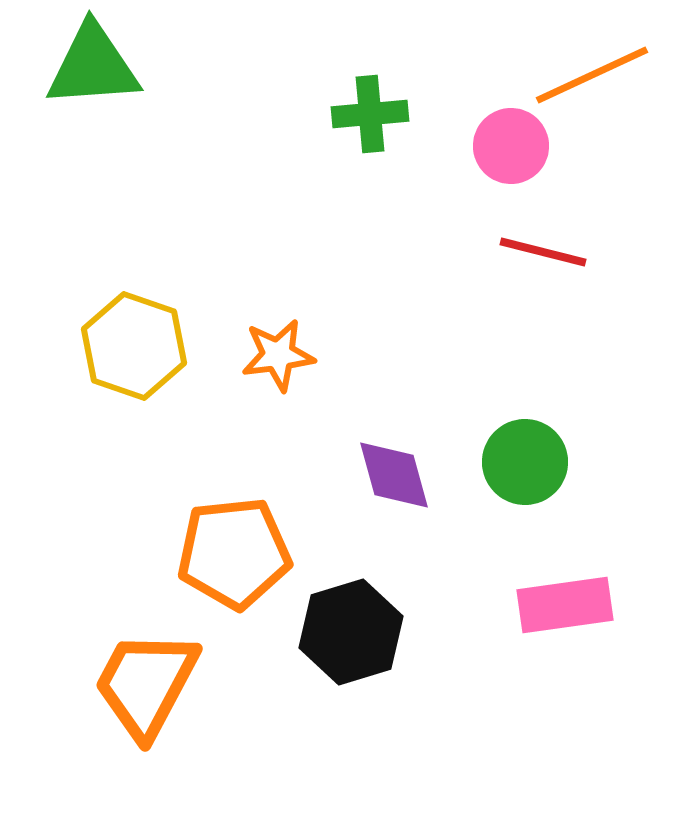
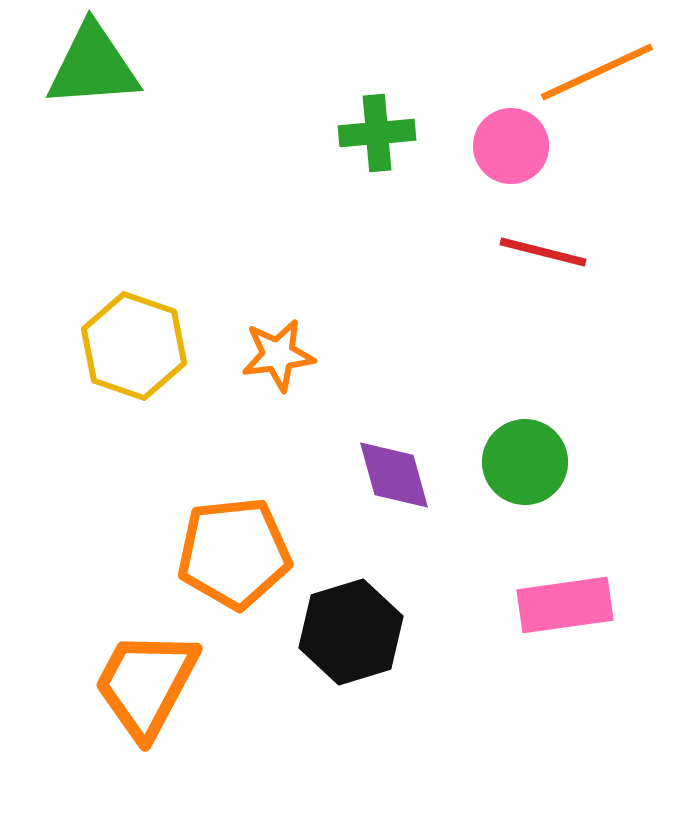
orange line: moved 5 px right, 3 px up
green cross: moved 7 px right, 19 px down
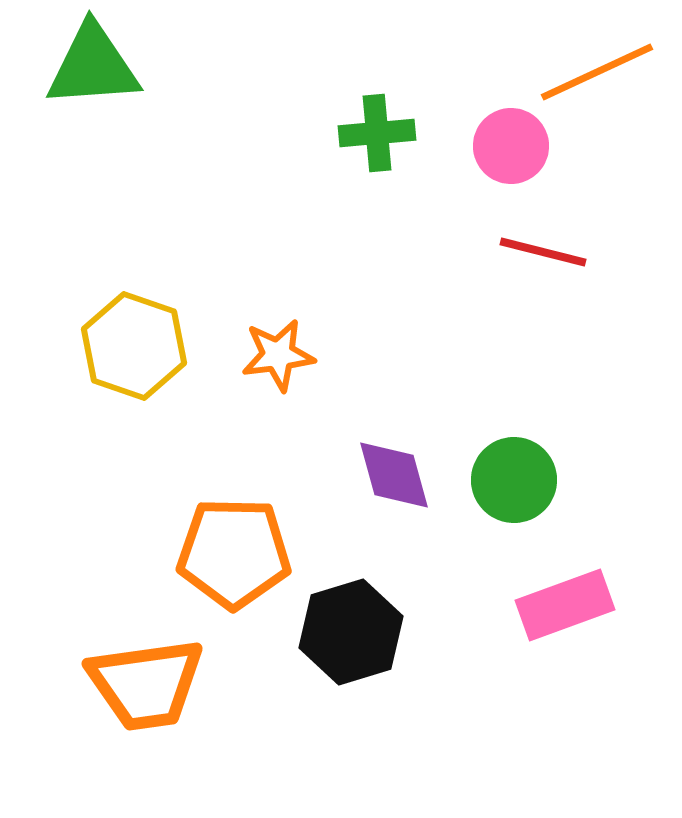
green circle: moved 11 px left, 18 px down
orange pentagon: rotated 7 degrees clockwise
pink rectangle: rotated 12 degrees counterclockwise
orange trapezoid: rotated 126 degrees counterclockwise
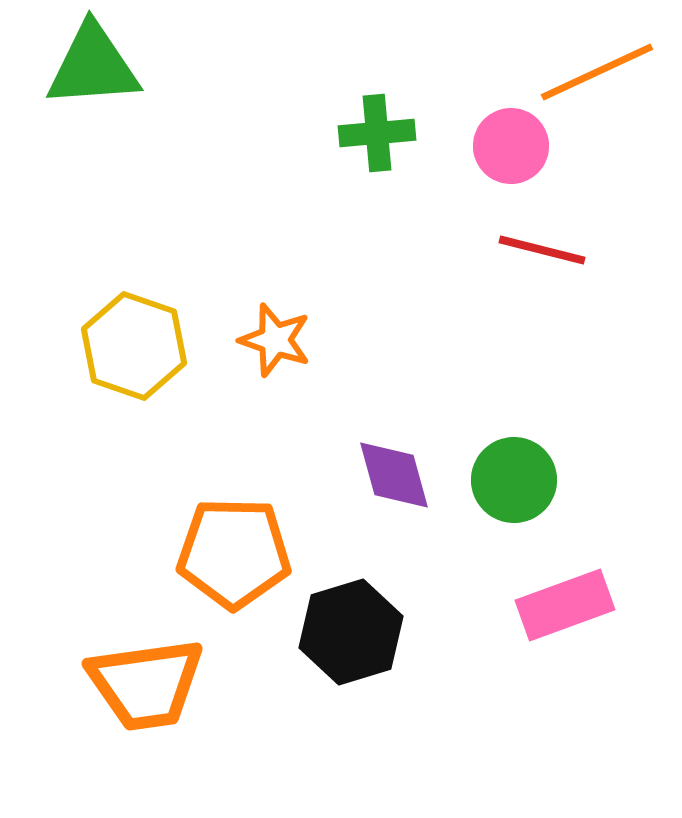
red line: moved 1 px left, 2 px up
orange star: moved 3 px left, 15 px up; rotated 26 degrees clockwise
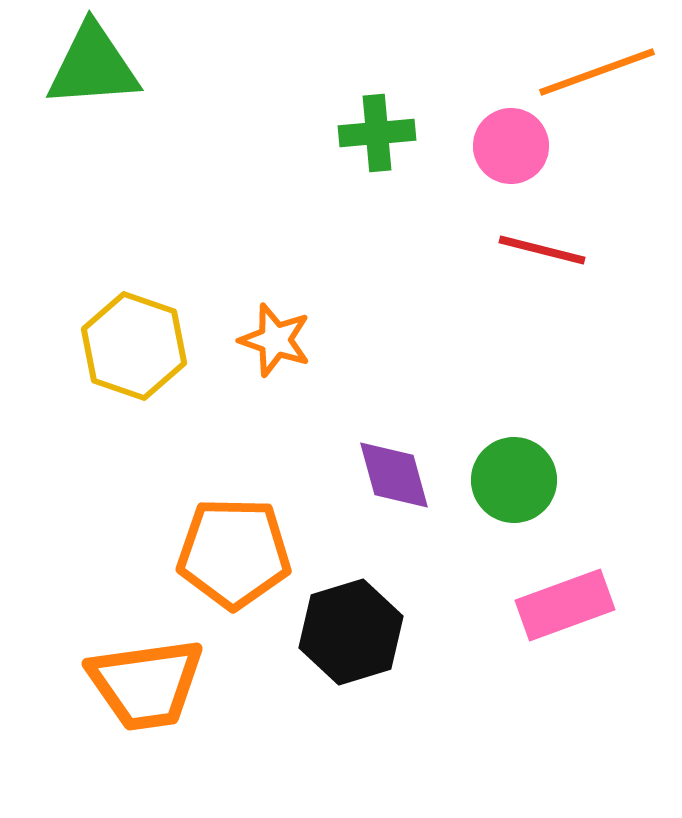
orange line: rotated 5 degrees clockwise
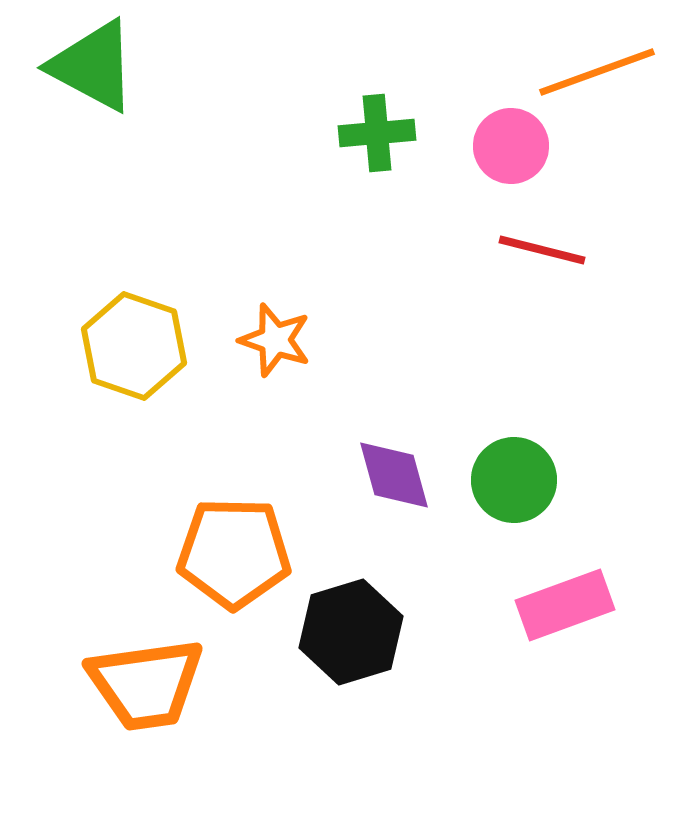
green triangle: rotated 32 degrees clockwise
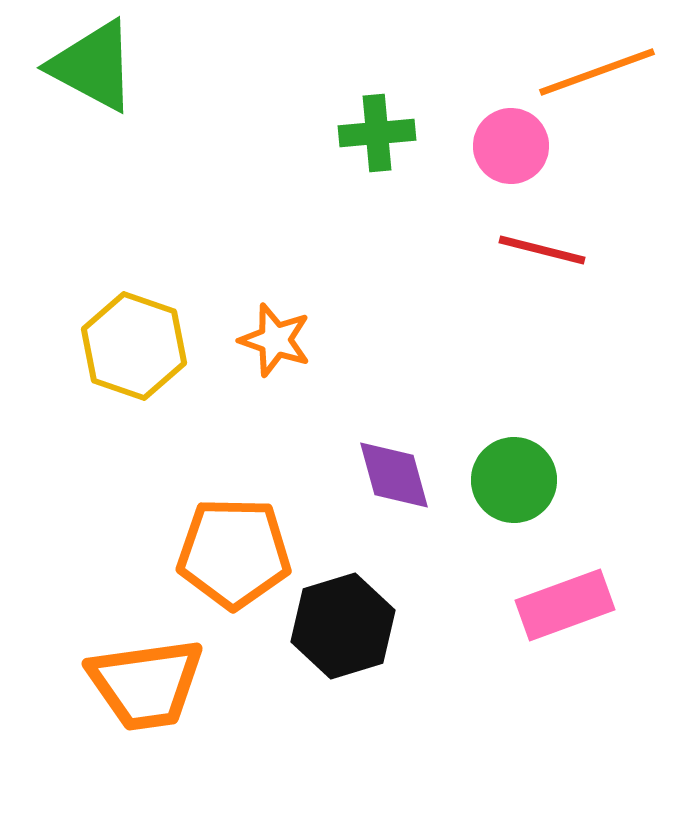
black hexagon: moved 8 px left, 6 px up
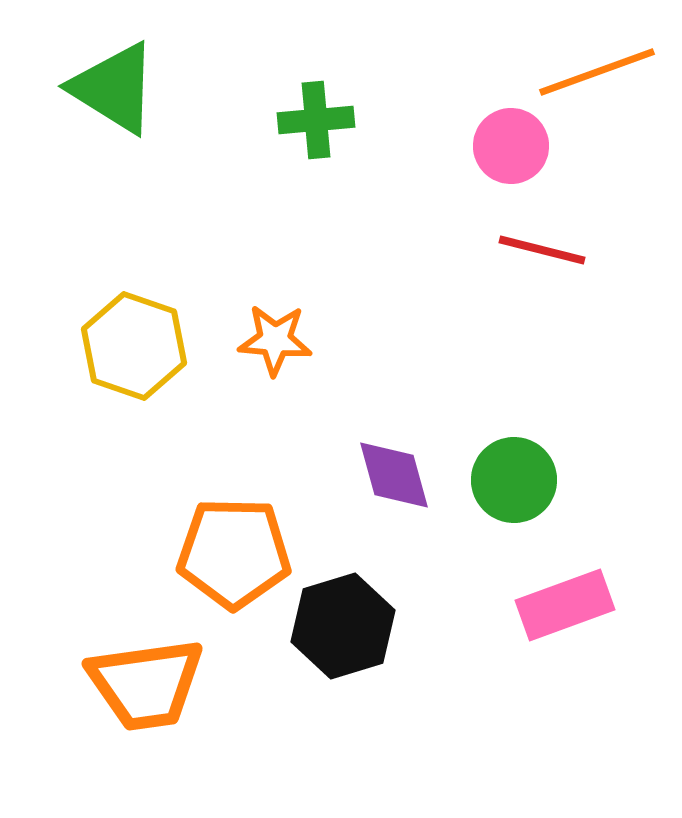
green triangle: moved 21 px right, 22 px down; rotated 4 degrees clockwise
green cross: moved 61 px left, 13 px up
orange star: rotated 14 degrees counterclockwise
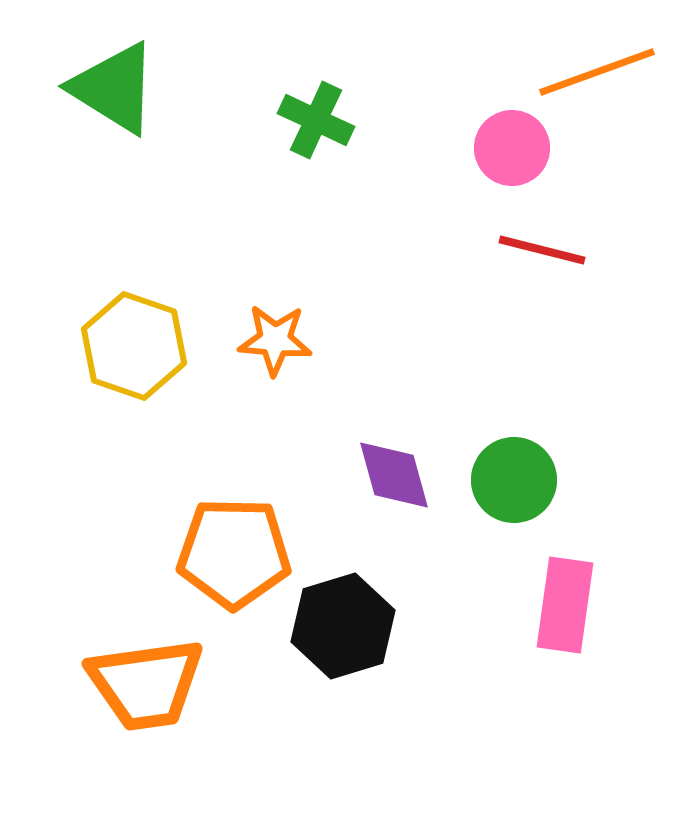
green cross: rotated 30 degrees clockwise
pink circle: moved 1 px right, 2 px down
pink rectangle: rotated 62 degrees counterclockwise
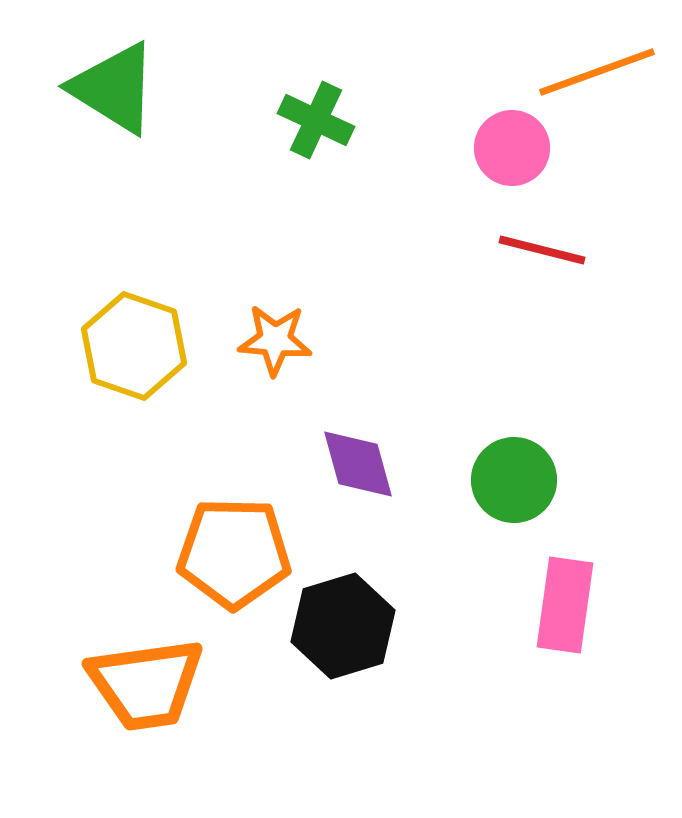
purple diamond: moved 36 px left, 11 px up
